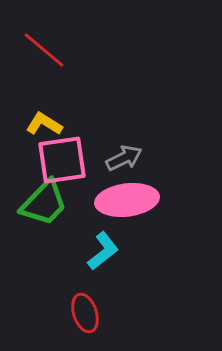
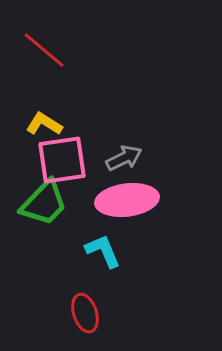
cyan L-shape: rotated 75 degrees counterclockwise
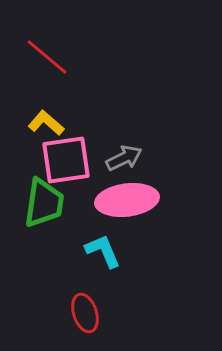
red line: moved 3 px right, 7 px down
yellow L-shape: moved 2 px right, 1 px up; rotated 9 degrees clockwise
pink square: moved 4 px right
green trapezoid: rotated 36 degrees counterclockwise
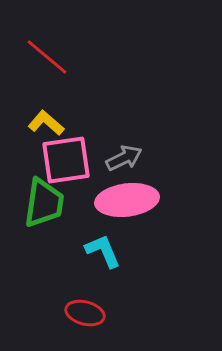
red ellipse: rotated 57 degrees counterclockwise
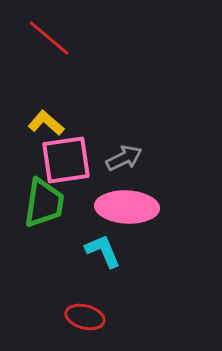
red line: moved 2 px right, 19 px up
pink ellipse: moved 7 px down; rotated 10 degrees clockwise
red ellipse: moved 4 px down
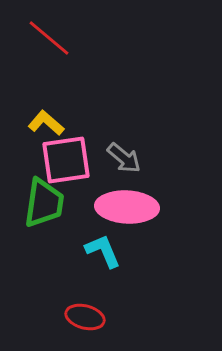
gray arrow: rotated 66 degrees clockwise
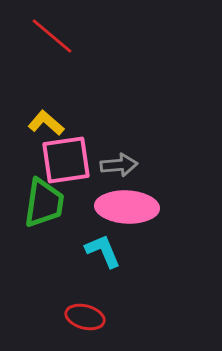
red line: moved 3 px right, 2 px up
gray arrow: moved 5 px left, 7 px down; rotated 45 degrees counterclockwise
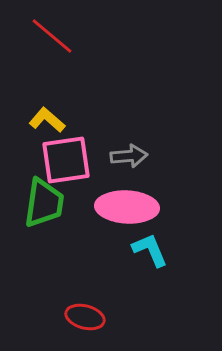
yellow L-shape: moved 1 px right, 3 px up
gray arrow: moved 10 px right, 9 px up
cyan L-shape: moved 47 px right, 1 px up
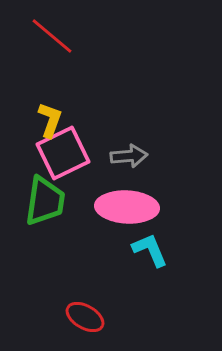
yellow L-shape: moved 3 px right; rotated 69 degrees clockwise
pink square: moved 3 px left, 7 px up; rotated 18 degrees counterclockwise
green trapezoid: moved 1 px right, 2 px up
red ellipse: rotated 15 degrees clockwise
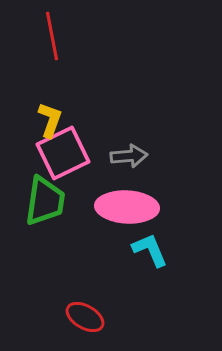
red line: rotated 39 degrees clockwise
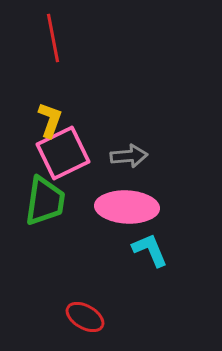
red line: moved 1 px right, 2 px down
